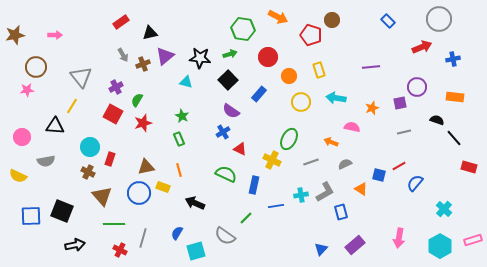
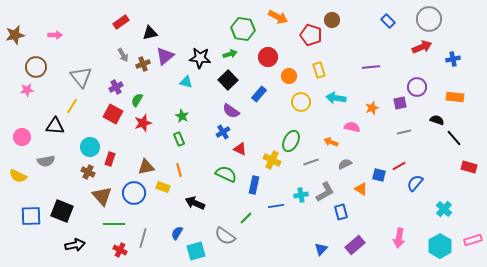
gray circle at (439, 19): moved 10 px left
green ellipse at (289, 139): moved 2 px right, 2 px down
blue circle at (139, 193): moved 5 px left
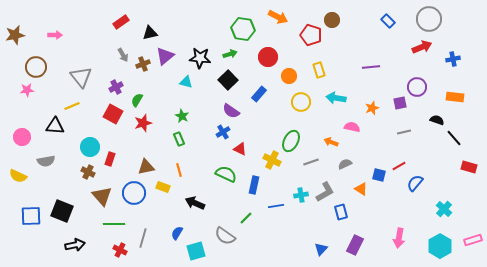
yellow line at (72, 106): rotated 35 degrees clockwise
purple rectangle at (355, 245): rotated 24 degrees counterclockwise
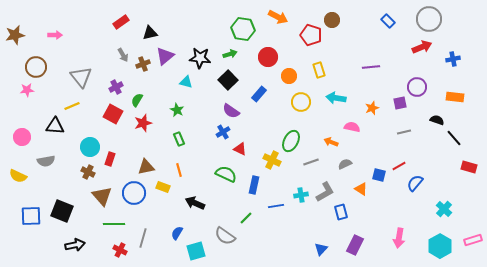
green star at (182, 116): moved 5 px left, 6 px up
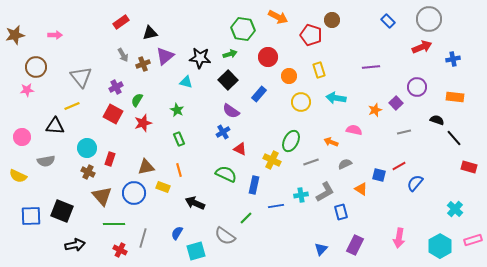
purple square at (400, 103): moved 4 px left; rotated 32 degrees counterclockwise
orange star at (372, 108): moved 3 px right, 2 px down
pink semicircle at (352, 127): moved 2 px right, 3 px down
cyan circle at (90, 147): moved 3 px left, 1 px down
cyan cross at (444, 209): moved 11 px right
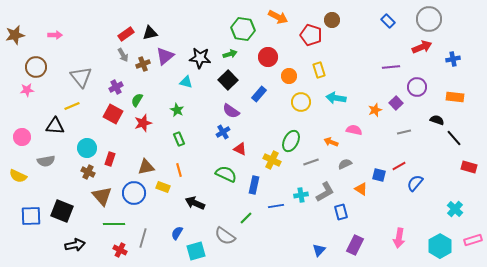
red rectangle at (121, 22): moved 5 px right, 12 px down
purple line at (371, 67): moved 20 px right
blue triangle at (321, 249): moved 2 px left, 1 px down
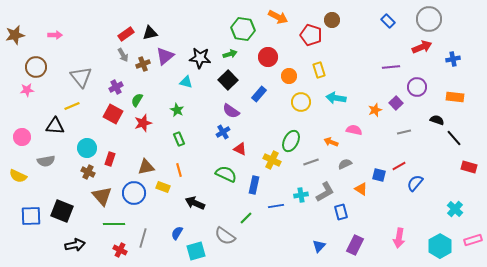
blue triangle at (319, 250): moved 4 px up
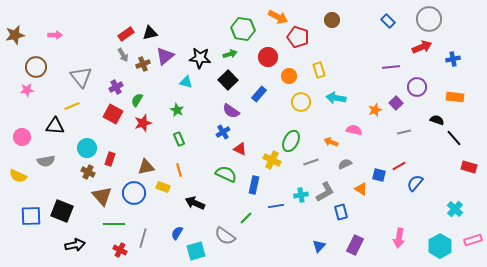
red pentagon at (311, 35): moved 13 px left, 2 px down
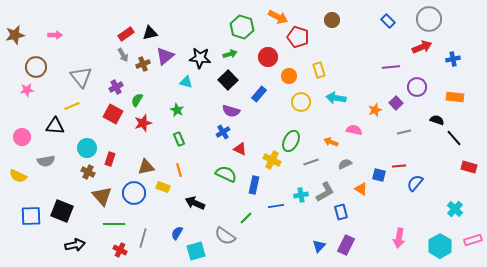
green hexagon at (243, 29): moved 1 px left, 2 px up; rotated 10 degrees clockwise
purple semicircle at (231, 111): rotated 18 degrees counterclockwise
red line at (399, 166): rotated 24 degrees clockwise
purple rectangle at (355, 245): moved 9 px left
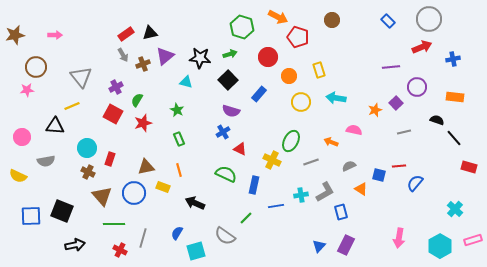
gray semicircle at (345, 164): moved 4 px right, 2 px down
